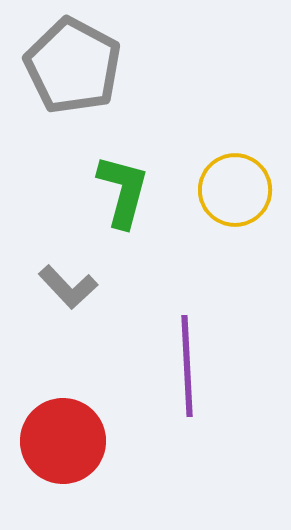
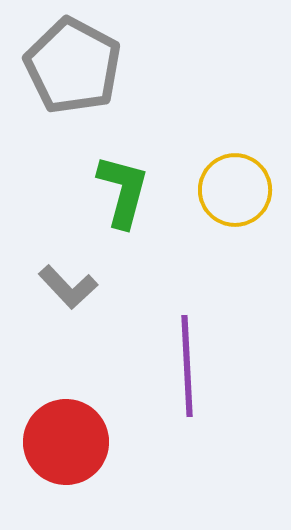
red circle: moved 3 px right, 1 px down
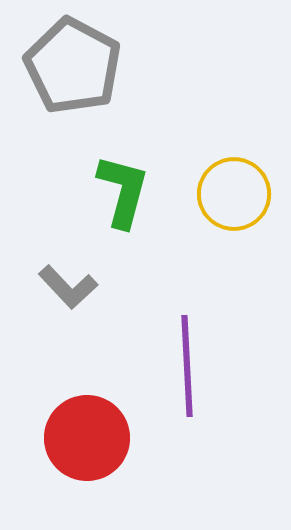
yellow circle: moved 1 px left, 4 px down
red circle: moved 21 px right, 4 px up
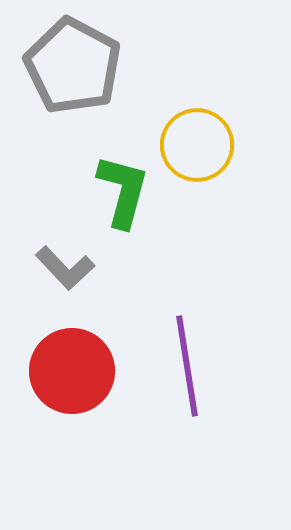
yellow circle: moved 37 px left, 49 px up
gray L-shape: moved 3 px left, 19 px up
purple line: rotated 6 degrees counterclockwise
red circle: moved 15 px left, 67 px up
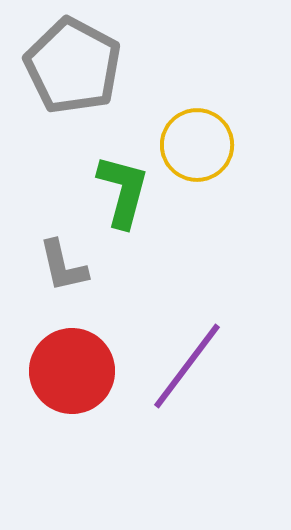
gray L-shape: moved 2 px left, 2 px up; rotated 30 degrees clockwise
purple line: rotated 46 degrees clockwise
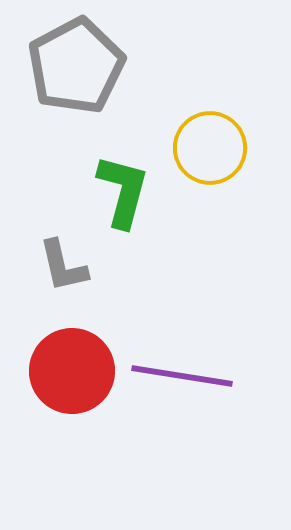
gray pentagon: moved 3 px right; rotated 16 degrees clockwise
yellow circle: moved 13 px right, 3 px down
purple line: moved 5 px left, 10 px down; rotated 62 degrees clockwise
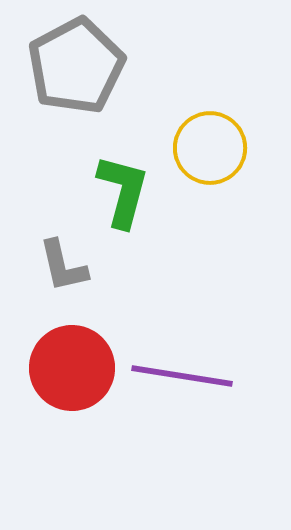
red circle: moved 3 px up
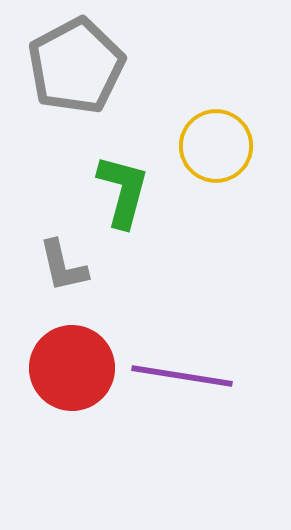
yellow circle: moved 6 px right, 2 px up
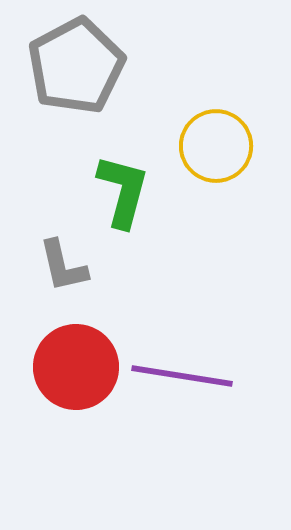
red circle: moved 4 px right, 1 px up
